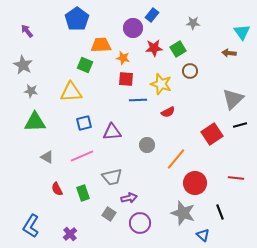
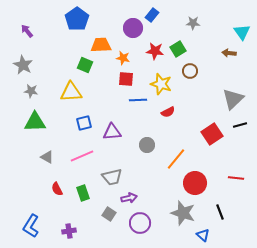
red star at (154, 48): moved 1 px right, 3 px down; rotated 12 degrees clockwise
purple cross at (70, 234): moved 1 px left, 3 px up; rotated 32 degrees clockwise
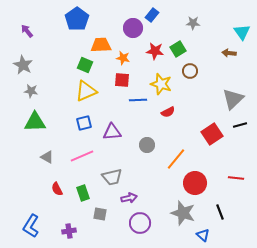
red square at (126, 79): moved 4 px left, 1 px down
yellow triangle at (71, 92): moved 15 px right, 1 px up; rotated 20 degrees counterclockwise
gray square at (109, 214): moved 9 px left; rotated 24 degrees counterclockwise
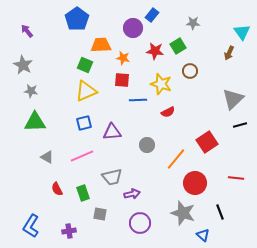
green square at (178, 49): moved 3 px up
brown arrow at (229, 53): rotated 72 degrees counterclockwise
red square at (212, 134): moved 5 px left, 8 px down
purple arrow at (129, 198): moved 3 px right, 4 px up
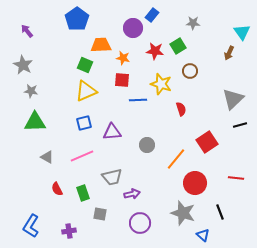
red semicircle at (168, 112): moved 13 px right, 3 px up; rotated 80 degrees counterclockwise
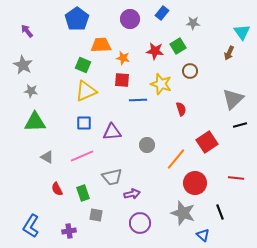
blue rectangle at (152, 15): moved 10 px right, 2 px up
purple circle at (133, 28): moved 3 px left, 9 px up
green square at (85, 65): moved 2 px left
blue square at (84, 123): rotated 14 degrees clockwise
gray square at (100, 214): moved 4 px left, 1 px down
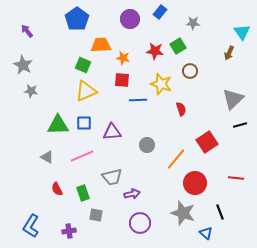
blue rectangle at (162, 13): moved 2 px left, 1 px up
green triangle at (35, 122): moved 23 px right, 3 px down
blue triangle at (203, 235): moved 3 px right, 2 px up
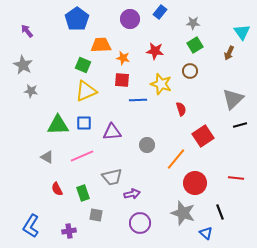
green square at (178, 46): moved 17 px right, 1 px up
red square at (207, 142): moved 4 px left, 6 px up
